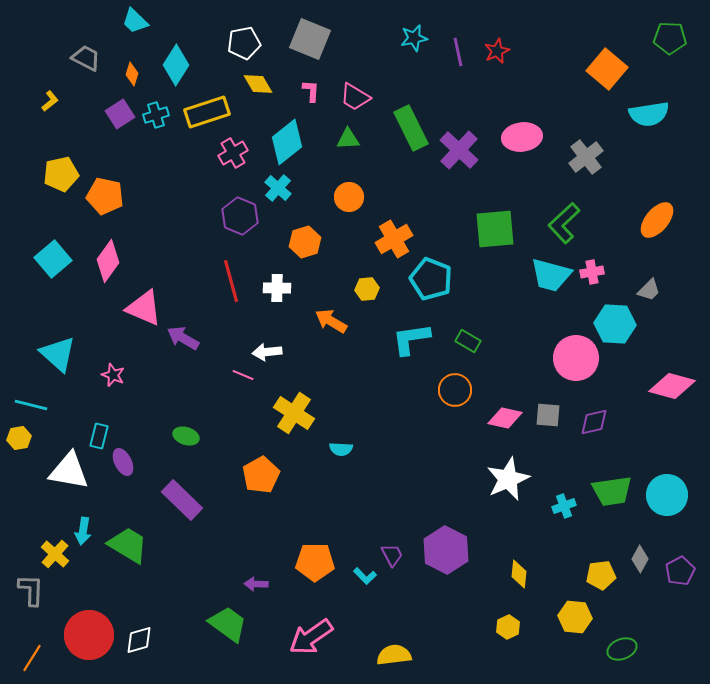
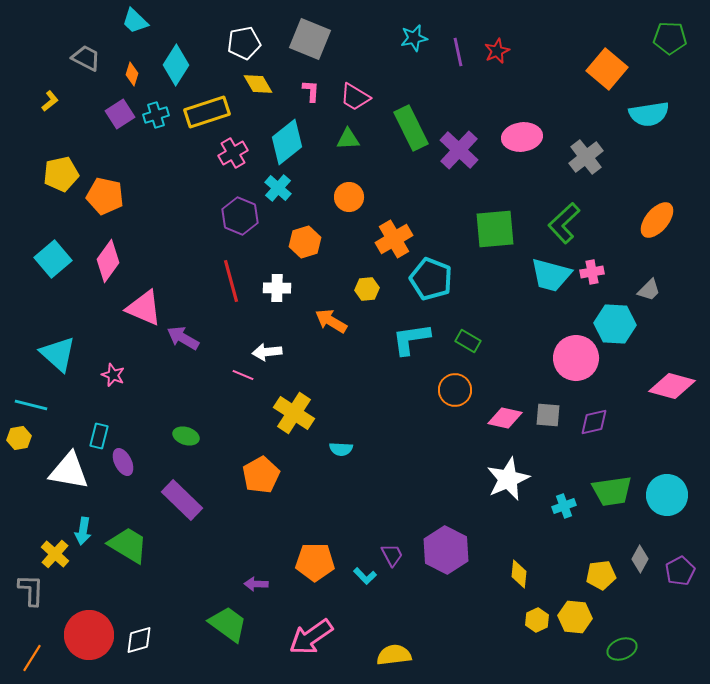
yellow hexagon at (508, 627): moved 29 px right, 7 px up
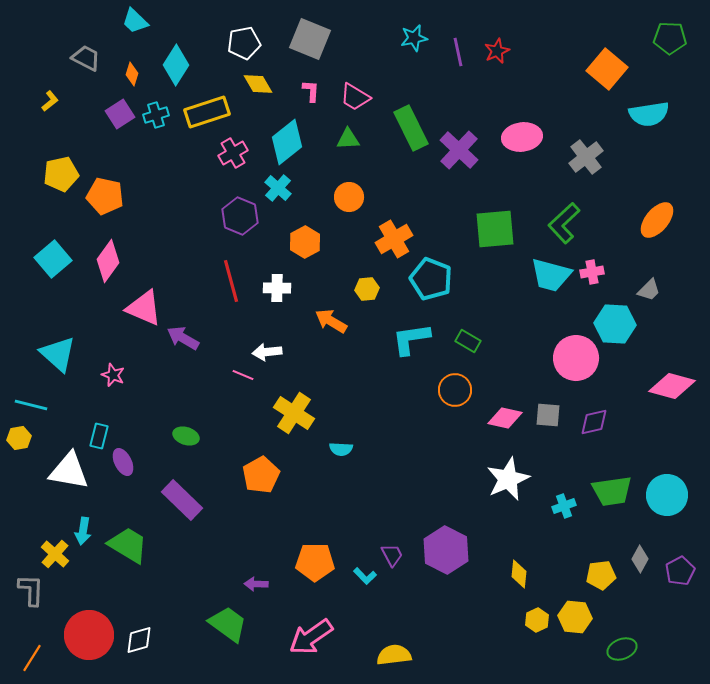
orange hexagon at (305, 242): rotated 12 degrees counterclockwise
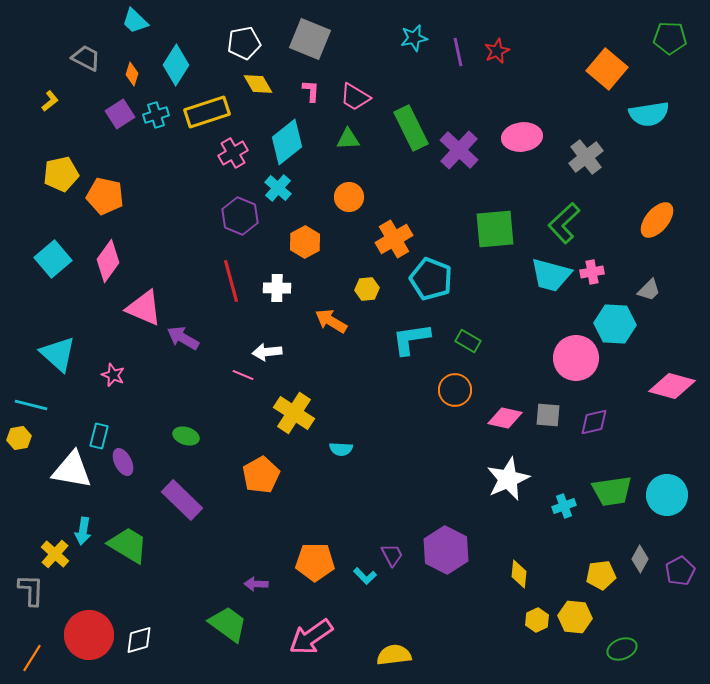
white triangle at (69, 471): moved 3 px right, 1 px up
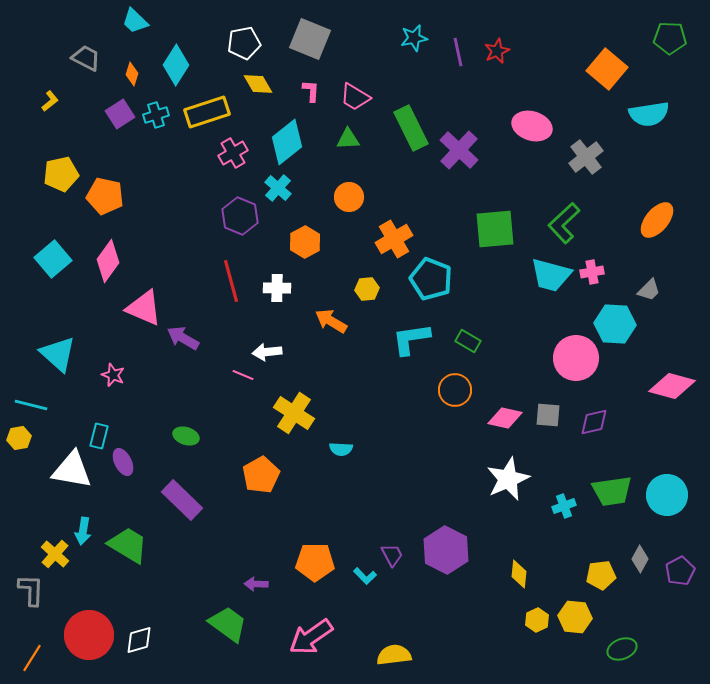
pink ellipse at (522, 137): moved 10 px right, 11 px up; rotated 24 degrees clockwise
